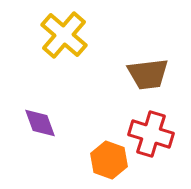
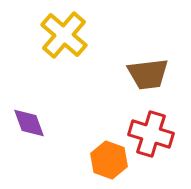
purple diamond: moved 11 px left
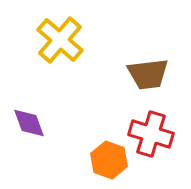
yellow cross: moved 4 px left, 5 px down
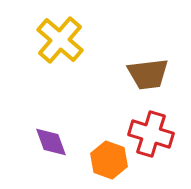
purple diamond: moved 22 px right, 19 px down
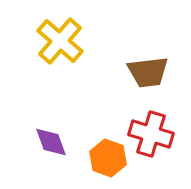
yellow cross: moved 1 px down
brown trapezoid: moved 2 px up
orange hexagon: moved 1 px left, 2 px up
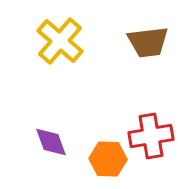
brown trapezoid: moved 30 px up
red cross: moved 2 px down; rotated 27 degrees counterclockwise
orange hexagon: moved 1 px down; rotated 18 degrees counterclockwise
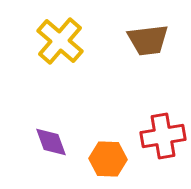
brown trapezoid: moved 2 px up
red cross: moved 12 px right
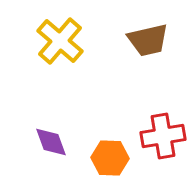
brown trapezoid: rotated 6 degrees counterclockwise
orange hexagon: moved 2 px right, 1 px up
